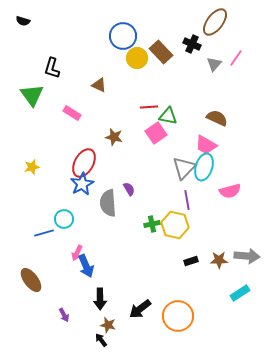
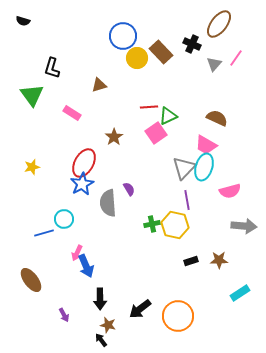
brown ellipse at (215, 22): moved 4 px right, 2 px down
brown triangle at (99, 85): rotated 42 degrees counterclockwise
green triangle at (168, 116): rotated 36 degrees counterclockwise
brown star at (114, 137): rotated 24 degrees clockwise
gray arrow at (247, 256): moved 3 px left, 30 px up
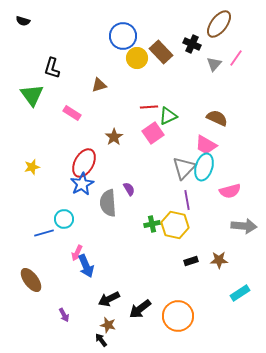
pink square at (156, 133): moved 3 px left
black arrow at (100, 299): moved 9 px right; rotated 65 degrees clockwise
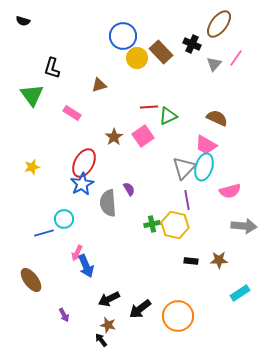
pink square at (153, 133): moved 10 px left, 3 px down
black rectangle at (191, 261): rotated 24 degrees clockwise
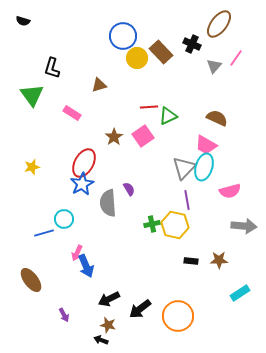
gray triangle at (214, 64): moved 2 px down
black arrow at (101, 340): rotated 32 degrees counterclockwise
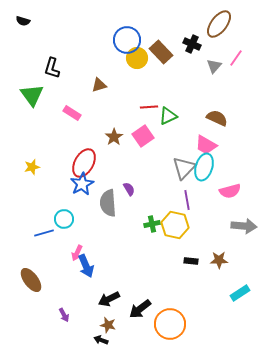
blue circle at (123, 36): moved 4 px right, 4 px down
orange circle at (178, 316): moved 8 px left, 8 px down
